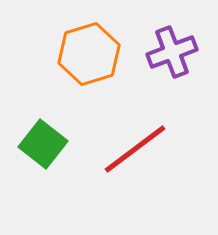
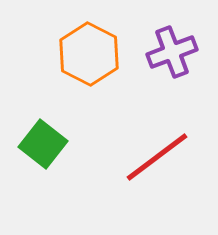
orange hexagon: rotated 16 degrees counterclockwise
red line: moved 22 px right, 8 px down
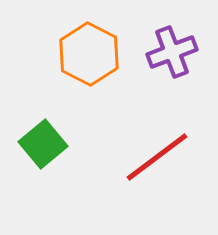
green square: rotated 12 degrees clockwise
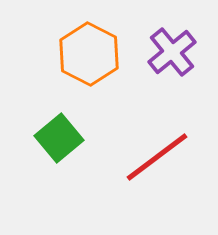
purple cross: rotated 18 degrees counterclockwise
green square: moved 16 px right, 6 px up
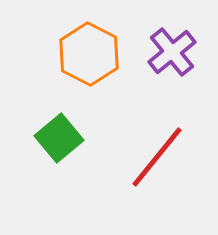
red line: rotated 14 degrees counterclockwise
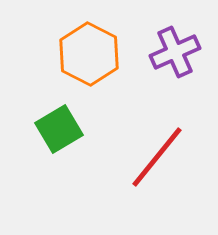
purple cross: moved 3 px right; rotated 15 degrees clockwise
green square: moved 9 px up; rotated 9 degrees clockwise
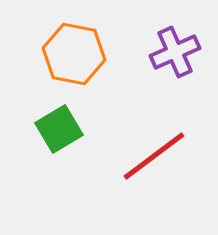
orange hexagon: moved 15 px left; rotated 16 degrees counterclockwise
red line: moved 3 px left, 1 px up; rotated 14 degrees clockwise
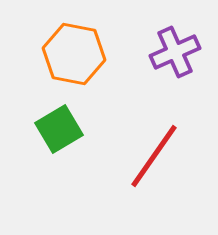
red line: rotated 18 degrees counterclockwise
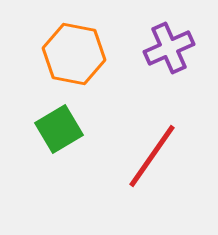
purple cross: moved 6 px left, 4 px up
red line: moved 2 px left
